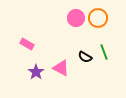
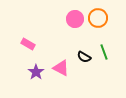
pink circle: moved 1 px left, 1 px down
pink rectangle: moved 1 px right
black semicircle: moved 1 px left
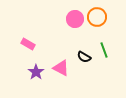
orange circle: moved 1 px left, 1 px up
green line: moved 2 px up
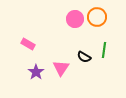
green line: rotated 28 degrees clockwise
pink triangle: rotated 36 degrees clockwise
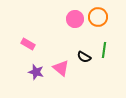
orange circle: moved 1 px right
pink triangle: rotated 24 degrees counterclockwise
purple star: rotated 21 degrees counterclockwise
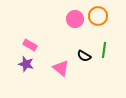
orange circle: moved 1 px up
pink rectangle: moved 2 px right, 1 px down
black semicircle: moved 1 px up
purple star: moved 10 px left, 8 px up
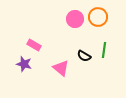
orange circle: moved 1 px down
pink rectangle: moved 4 px right
purple star: moved 2 px left
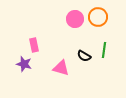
pink rectangle: rotated 48 degrees clockwise
pink triangle: rotated 24 degrees counterclockwise
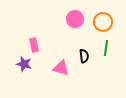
orange circle: moved 5 px right, 5 px down
green line: moved 2 px right, 2 px up
black semicircle: rotated 128 degrees counterclockwise
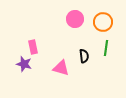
pink rectangle: moved 1 px left, 2 px down
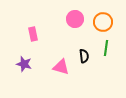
pink rectangle: moved 13 px up
pink triangle: moved 1 px up
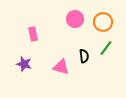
green line: rotated 28 degrees clockwise
